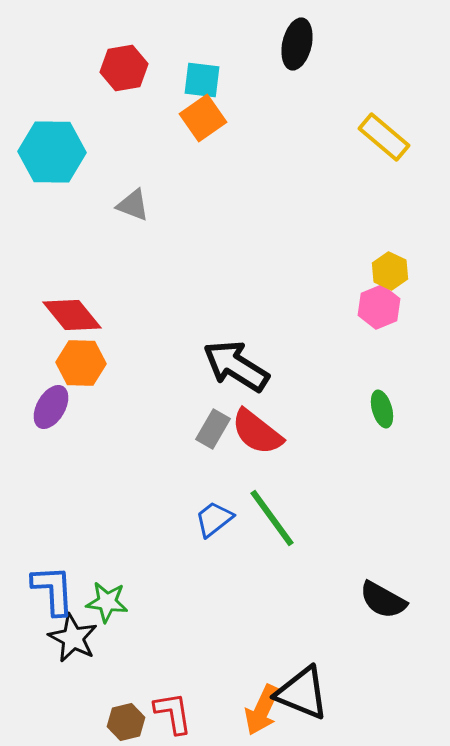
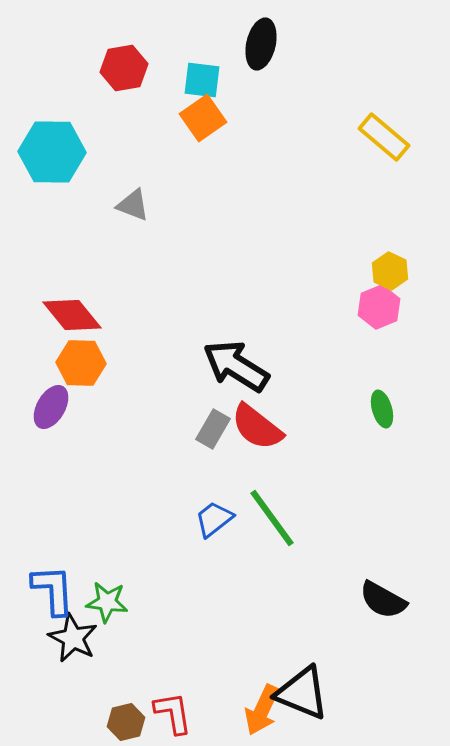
black ellipse: moved 36 px left
red semicircle: moved 5 px up
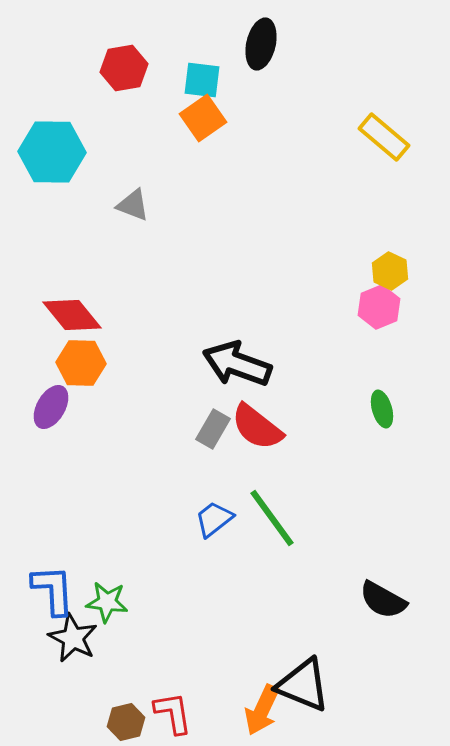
black arrow: moved 1 px right, 2 px up; rotated 12 degrees counterclockwise
black triangle: moved 1 px right, 8 px up
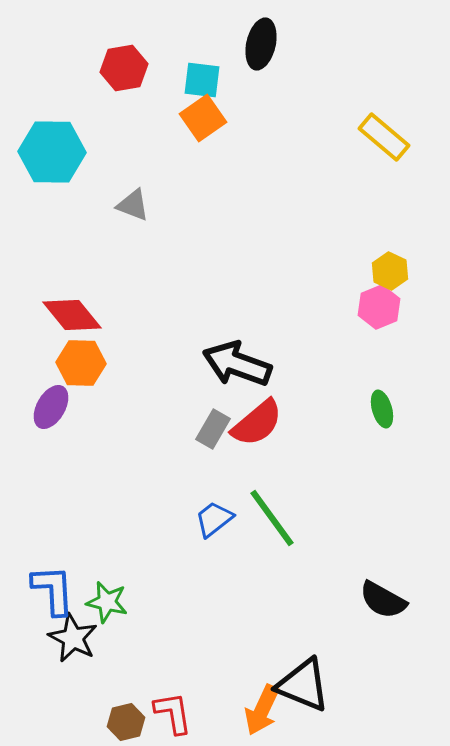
red semicircle: moved 4 px up; rotated 78 degrees counterclockwise
green star: rotated 6 degrees clockwise
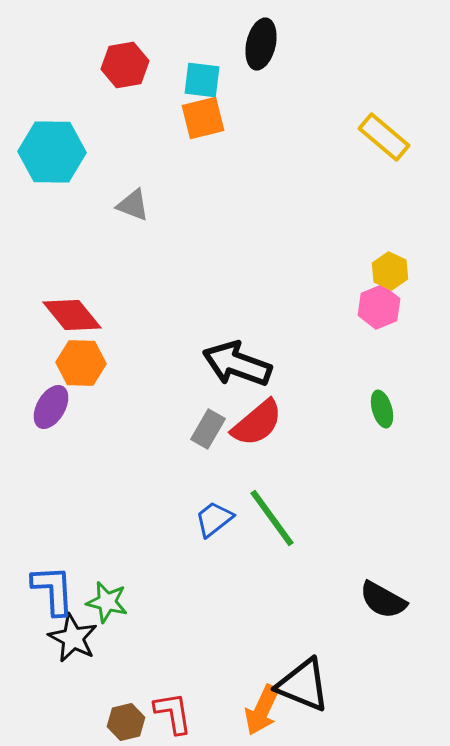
red hexagon: moved 1 px right, 3 px up
orange square: rotated 21 degrees clockwise
gray rectangle: moved 5 px left
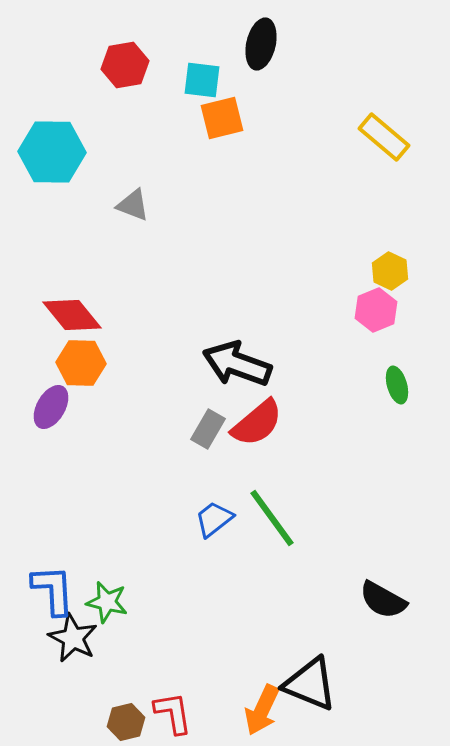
orange square: moved 19 px right
pink hexagon: moved 3 px left, 3 px down
green ellipse: moved 15 px right, 24 px up
black triangle: moved 7 px right, 1 px up
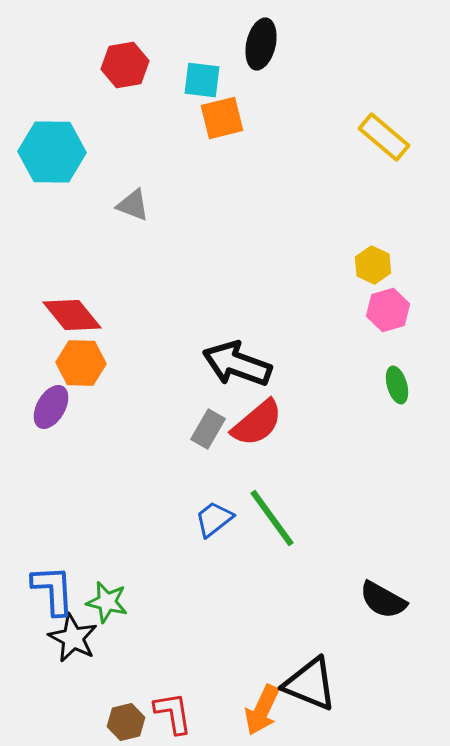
yellow hexagon: moved 17 px left, 6 px up
pink hexagon: moved 12 px right; rotated 6 degrees clockwise
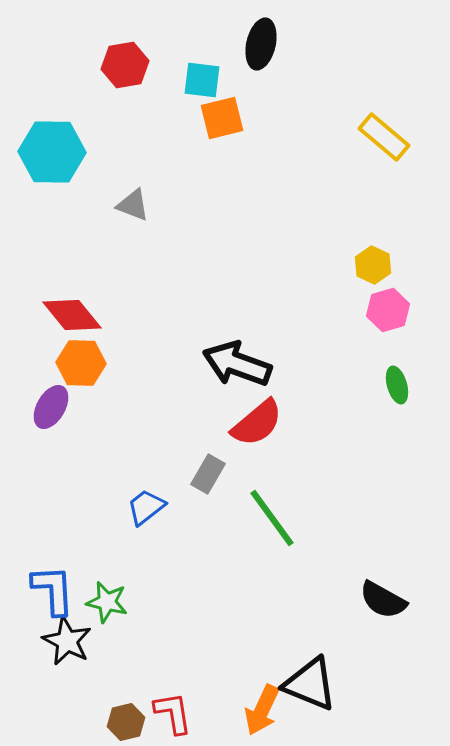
gray rectangle: moved 45 px down
blue trapezoid: moved 68 px left, 12 px up
black star: moved 6 px left, 3 px down
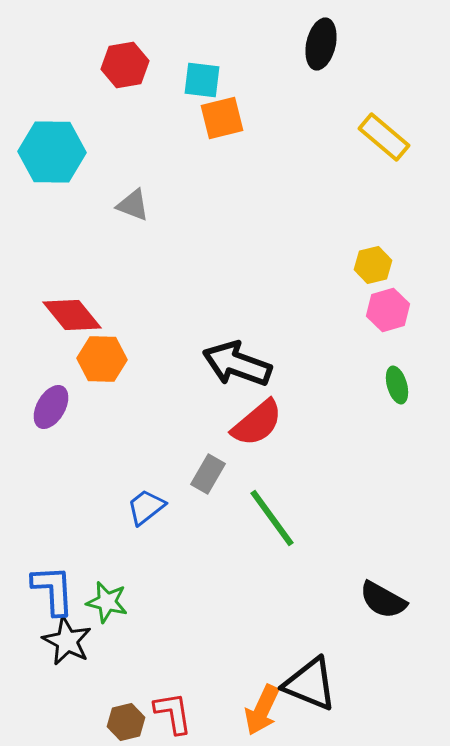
black ellipse: moved 60 px right
yellow hexagon: rotated 21 degrees clockwise
orange hexagon: moved 21 px right, 4 px up
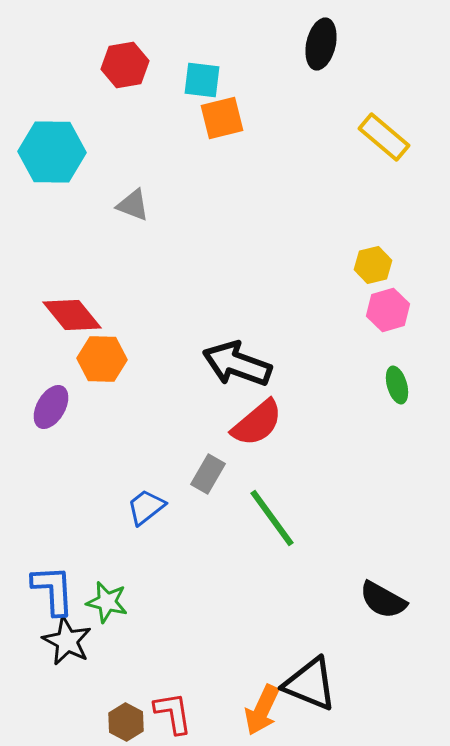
brown hexagon: rotated 18 degrees counterclockwise
